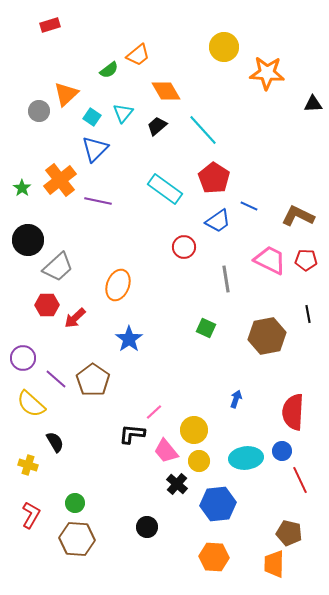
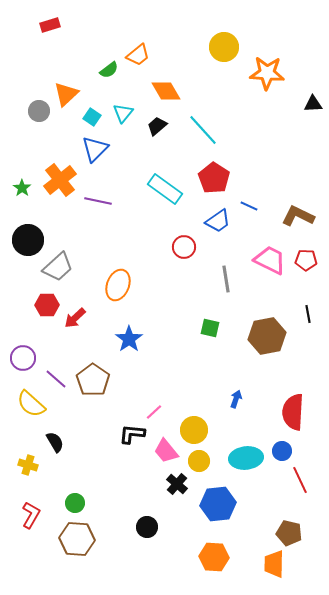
green square at (206, 328): moved 4 px right; rotated 12 degrees counterclockwise
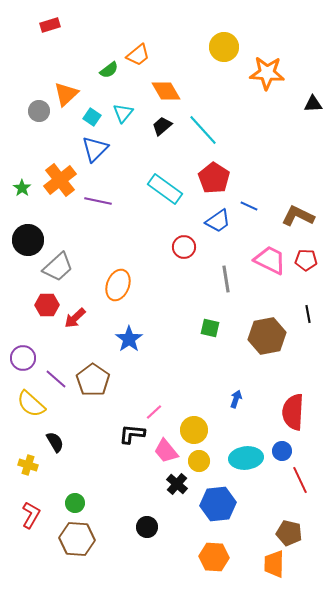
black trapezoid at (157, 126): moved 5 px right
